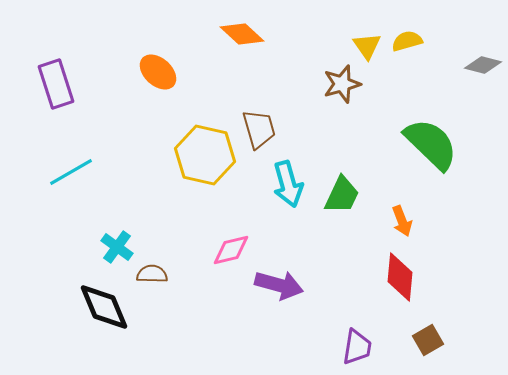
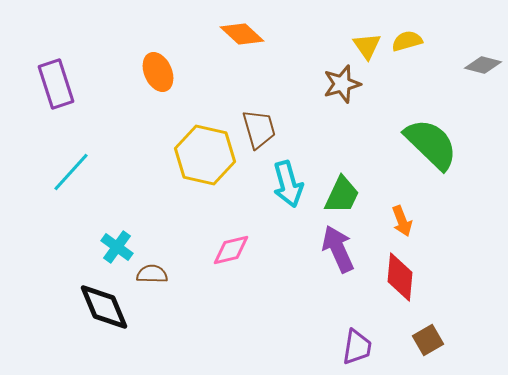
orange ellipse: rotated 24 degrees clockwise
cyan line: rotated 18 degrees counterclockwise
purple arrow: moved 59 px right, 36 px up; rotated 129 degrees counterclockwise
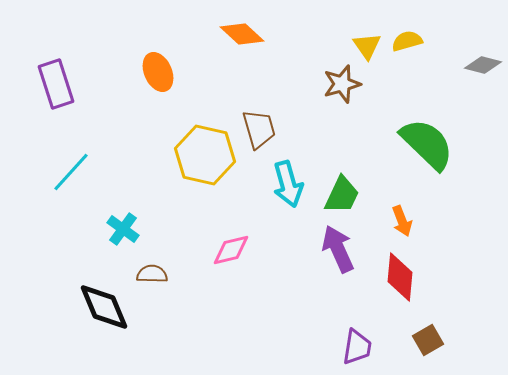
green semicircle: moved 4 px left
cyan cross: moved 6 px right, 18 px up
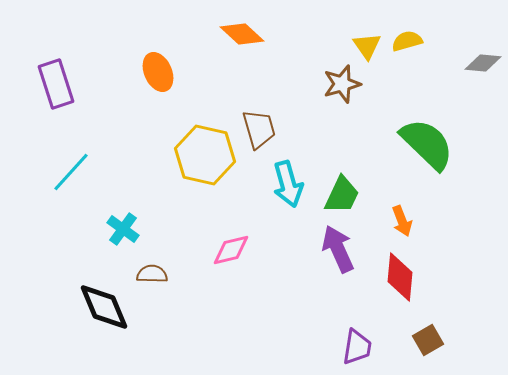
gray diamond: moved 2 px up; rotated 9 degrees counterclockwise
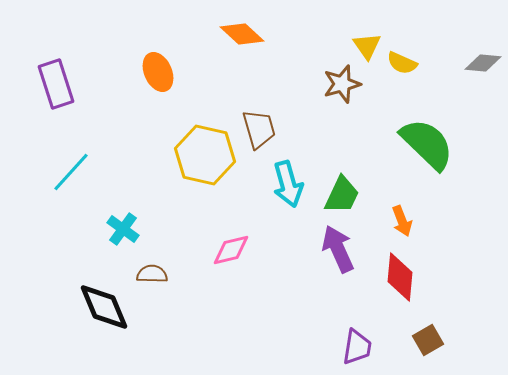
yellow semicircle: moved 5 px left, 22 px down; rotated 140 degrees counterclockwise
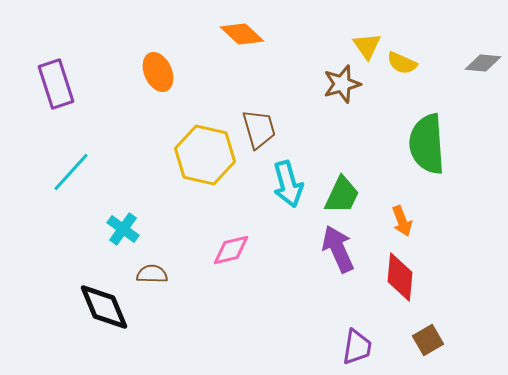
green semicircle: rotated 138 degrees counterclockwise
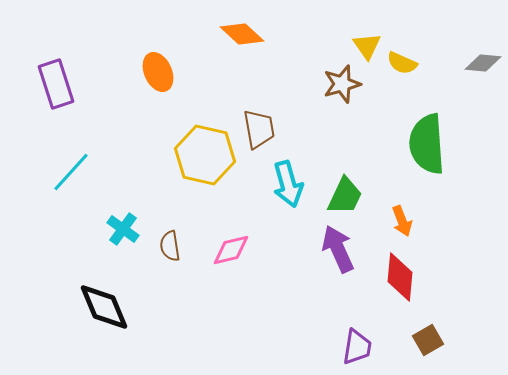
brown trapezoid: rotated 6 degrees clockwise
green trapezoid: moved 3 px right, 1 px down
brown semicircle: moved 18 px right, 28 px up; rotated 100 degrees counterclockwise
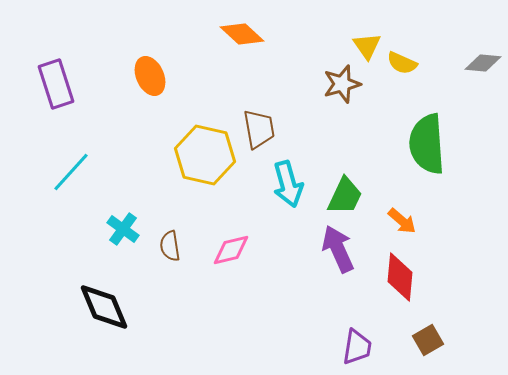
orange ellipse: moved 8 px left, 4 px down
orange arrow: rotated 28 degrees counterclockwise
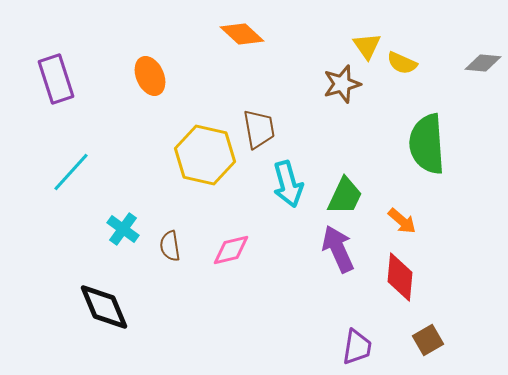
purple rectangle: moved 5 px up
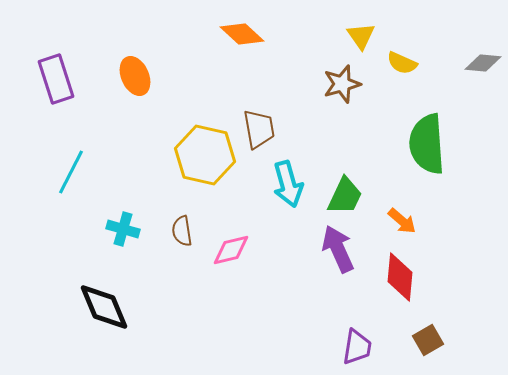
yellow triangle: moved 6 px left, 10 px up
orange ellipse: moved 15 px left
cyan line: rotated 15 degrees counterclockwise
cyan cross: rotated 20 degrees counterclockwise
brown semicircle: moved 12 px right, 15 px up
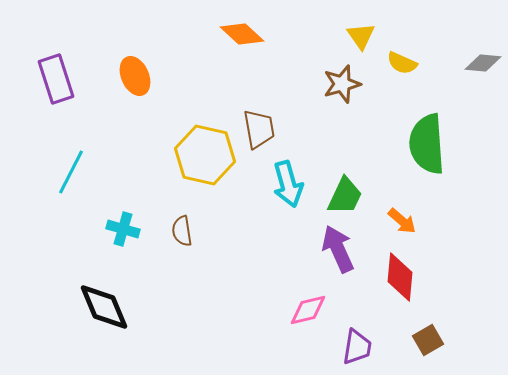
pink diamond: moved 77 px right, 60 px down
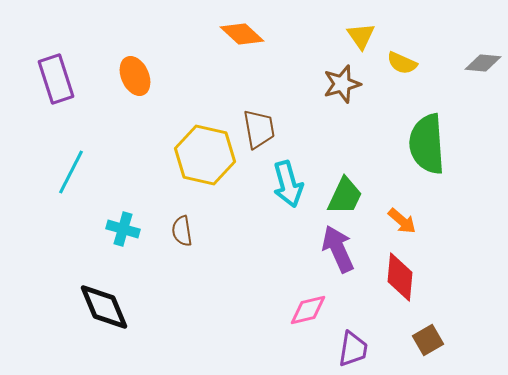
purple trapezoid: moved 4 px left, 2 px down
